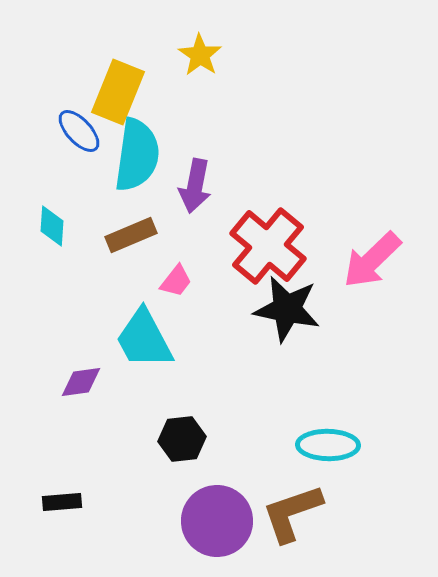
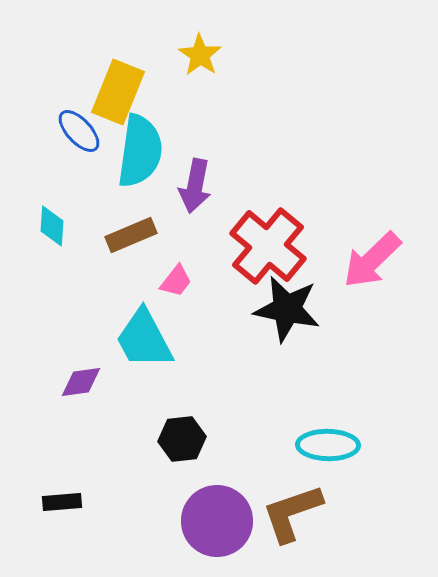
cyan semicircle: moved 3 px right, 4 px up
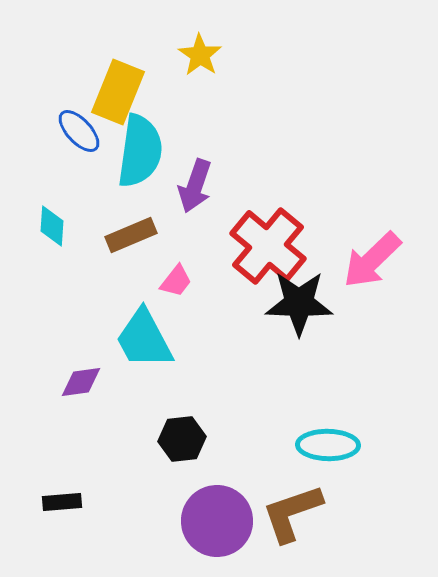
purple arrow: rotated 8 degrees clockwise
black star: moved 12 px right, 6 px up; rotated 10 degrees counterclockwise
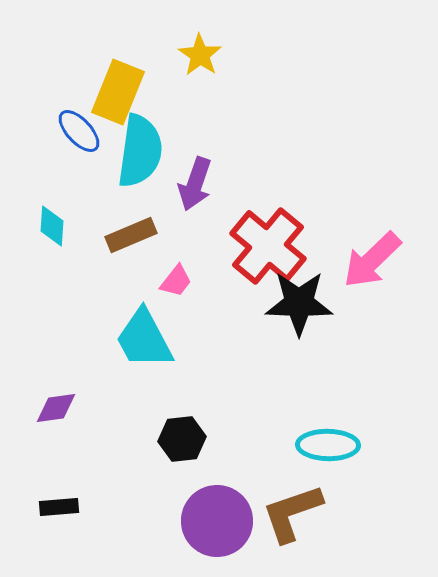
purple arrow: moved 2 px up
purple diamond: moved 25 px left, 26 px down
black rectangle: moved 3 px left, 5 px down
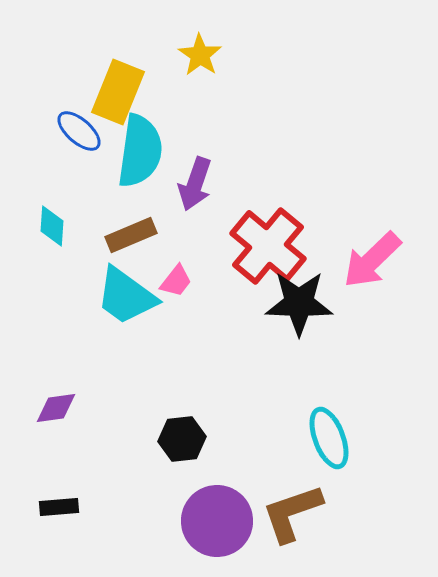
blue ellipse: rotated 6 degrees counterclockwise
cyan trapezoid: moved 18 px left, 43 px up; rotated 26 degrees counterclockwise
cyan ellipse: moved 1 px right, 7 px up; rotated 68 degrees clockwise
